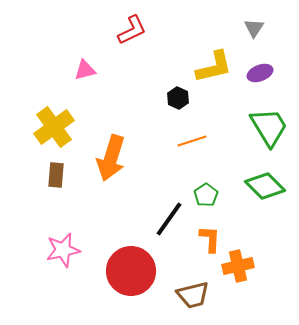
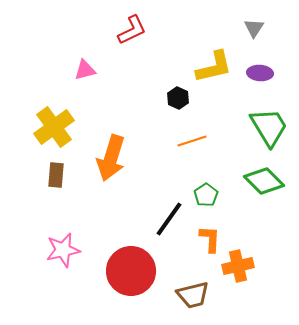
purple ellipse: rotated 25 degrees clockwise
green diamond: moved 1 px left, 5 px up
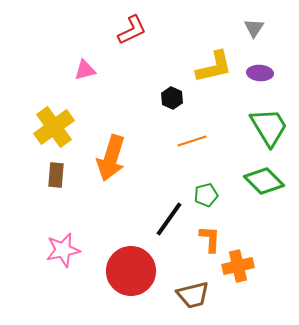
black hexagon: moved 6 px left
green pentagon: rotated 20 degrees clockwise
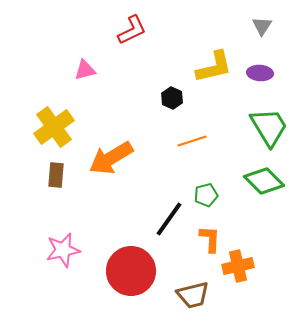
gray triangle: moved 8 px right, 2 px up
orange arrow: rotated 42 degrees clockwise
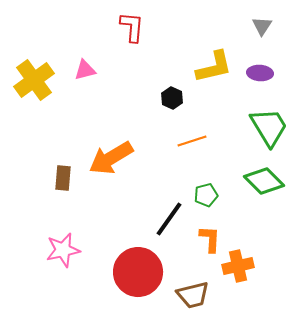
red L-shape: moved 3 px up; rotated 60 degrees counterclockwise
yellow cross: moved 20 px left, 47 px up
brown rectangle: moved 7 px right, 3 px down
red circle: moved 7 px right, 1 px down
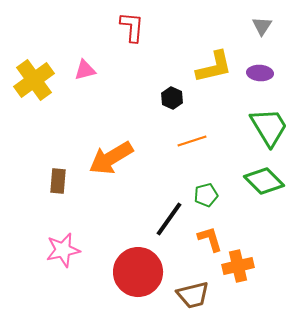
brown rectangle: moved 5 px left, 3 px down
orange L-shape: rotated 20 degrees counterclockwise
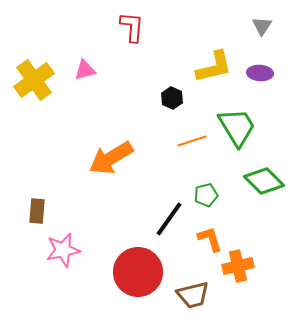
green trapezoid: moved 32 px left
brown rectangle: moved 21 px left, 30 px down
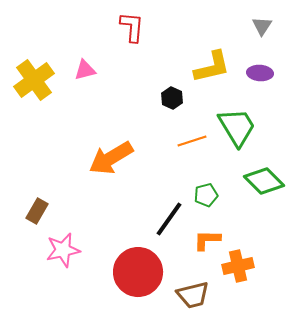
yellow L-shape: moved 2 px left
brown rectangle: rotated 25 degrees clockwise
orange L-shape: moved 3 px left, 1 px down; rotated 72 degrees counterclockwise
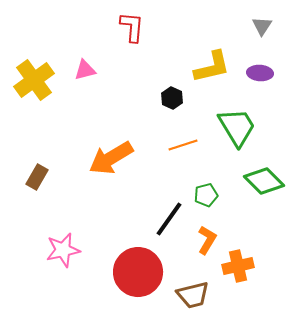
orange line: moved 9 px left, 4 px down
brown rectangle: moved 34 px up
orange L-shape: rotated 120 degrees clockwise
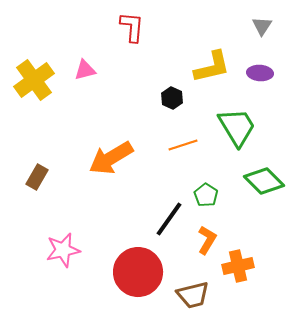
green pentagon: rotated 25 degrees counterclockwise
